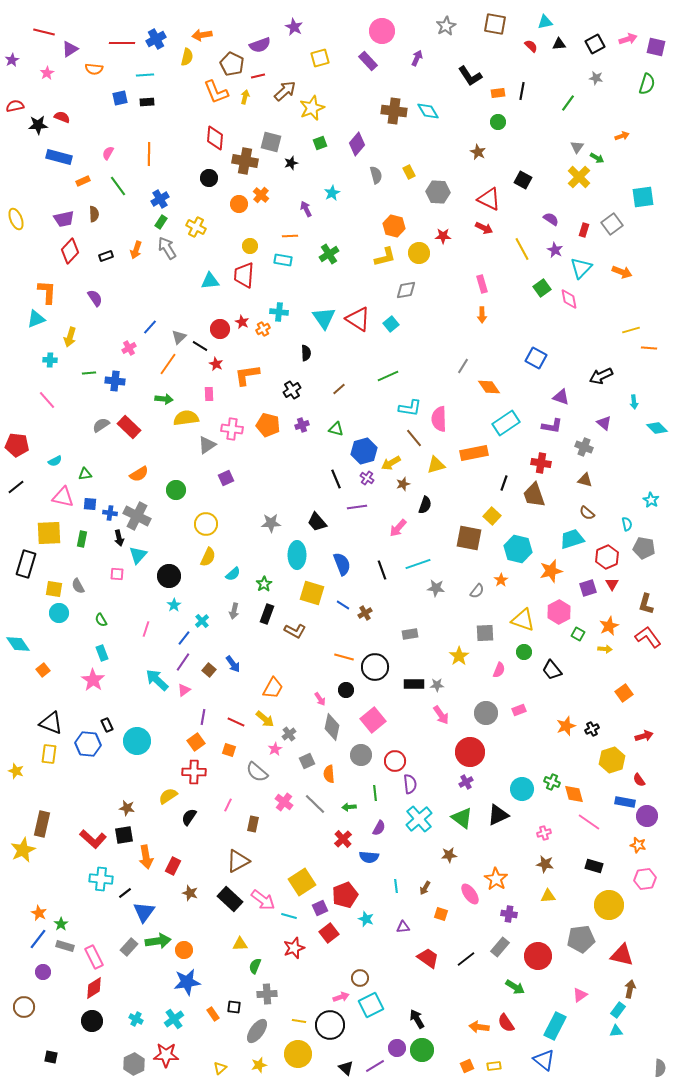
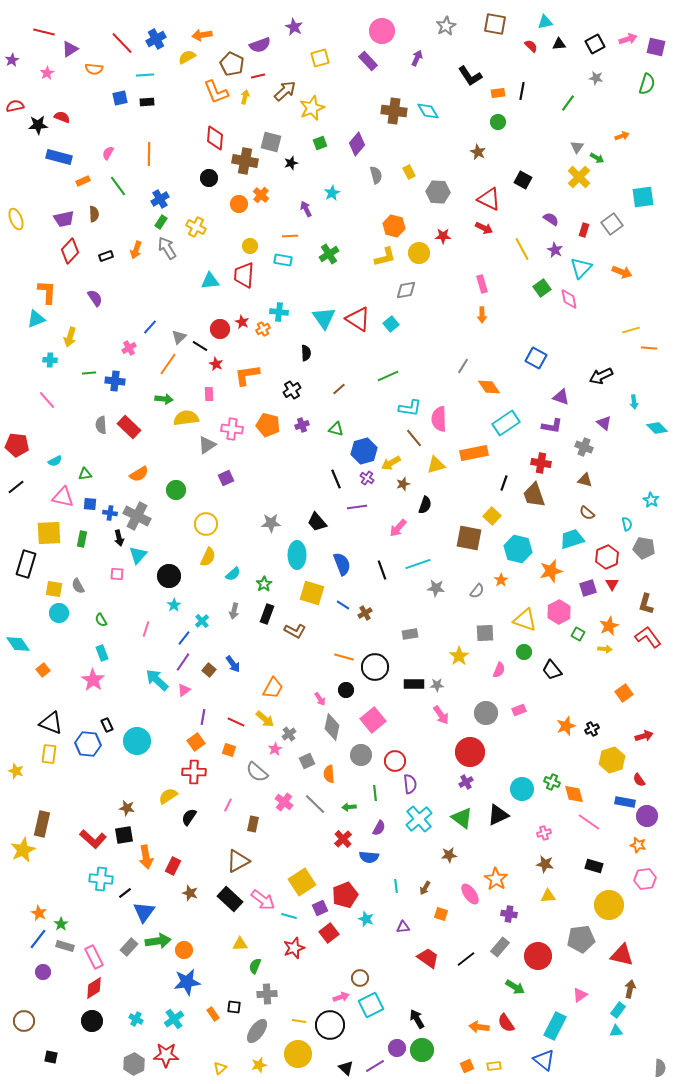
red line at (122, 43): rotated 45 degrees clockwise
yellow semicircle at (187, 57): rotated 132 degrees counterclockwise
gray semicircle at (101, 425): rotated 60 degrees counterclockwise
yellow triangle at (523, 620): moved 2 px right
brown circle at (24, 1007): moved 14 px down
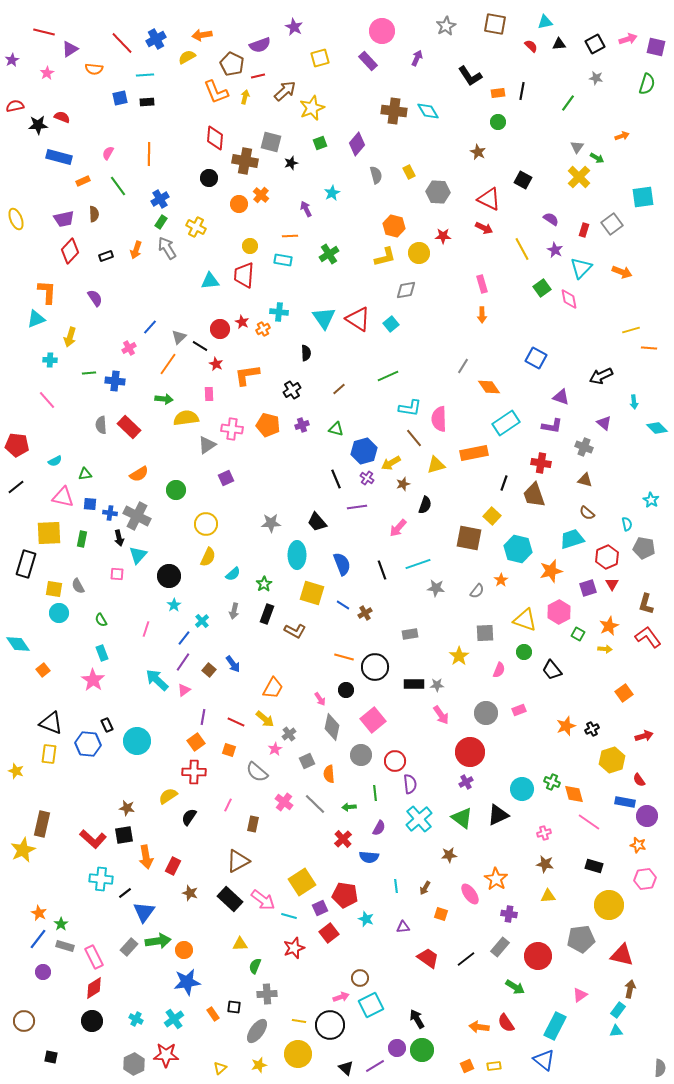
red pentagon at (345, 895): rotated 30 degrees clockwise
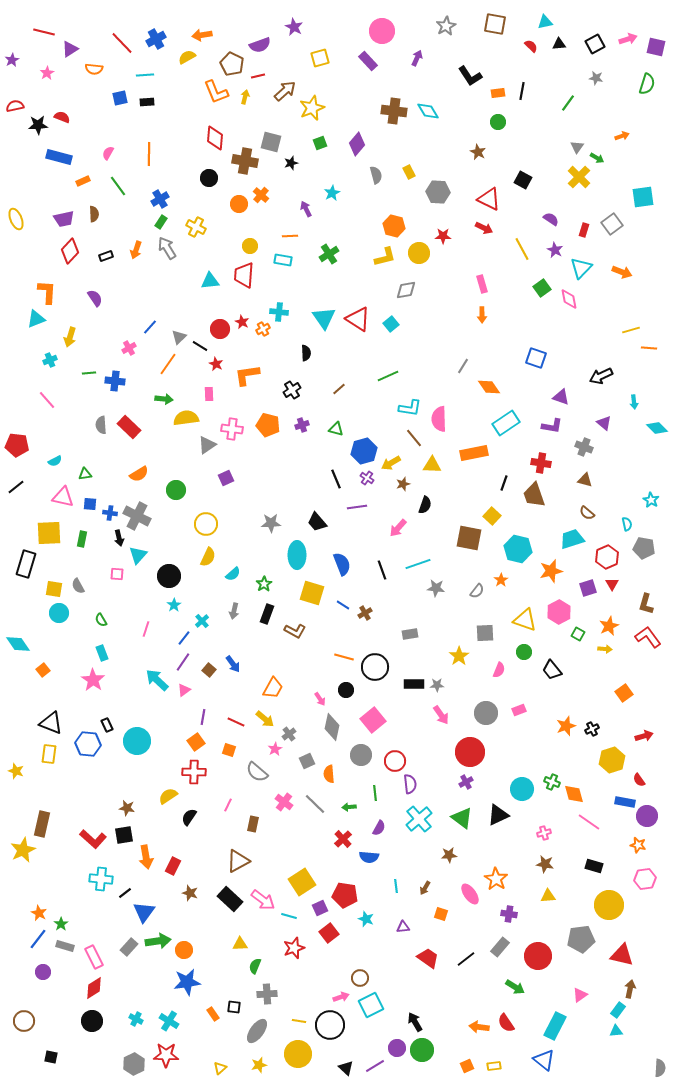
blue square at (536, 358): rotated 10 degrees counterclockwise
cyan cross at (50, 360): rotated 24 degrees counterclockwise
yellow triangle at (436, 465): moved 4 px left; rotated 18 degrees clockwise
cyan cross at (174, 1019): moved 5 px left, 2 px down; rotated 24 degrees counterclockwise
black arrow at (417, 1019): moved 2 px left, 3 px down
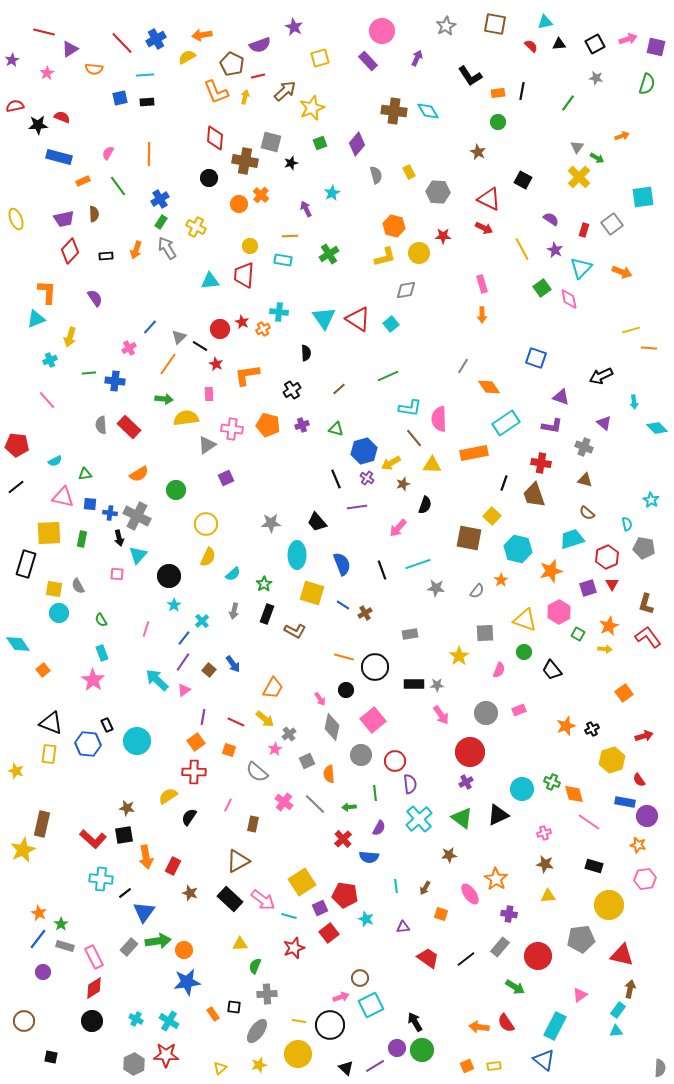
black rectangle at (106, 256): rotated 16 degrees clockwise
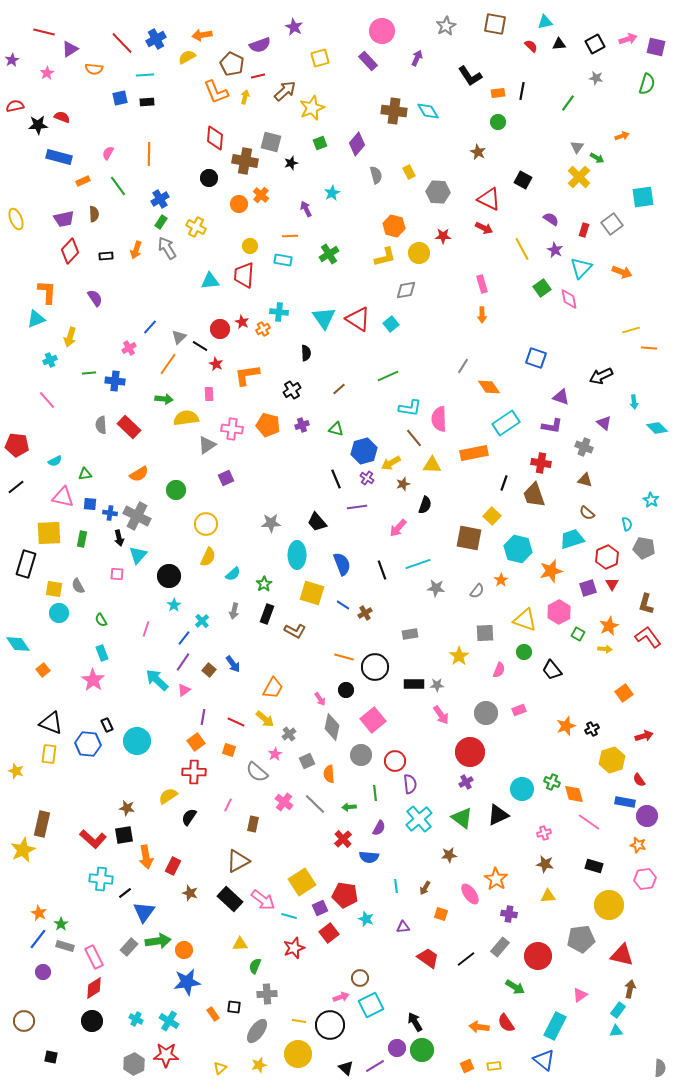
pink star at (275, 749): moved 5 px down
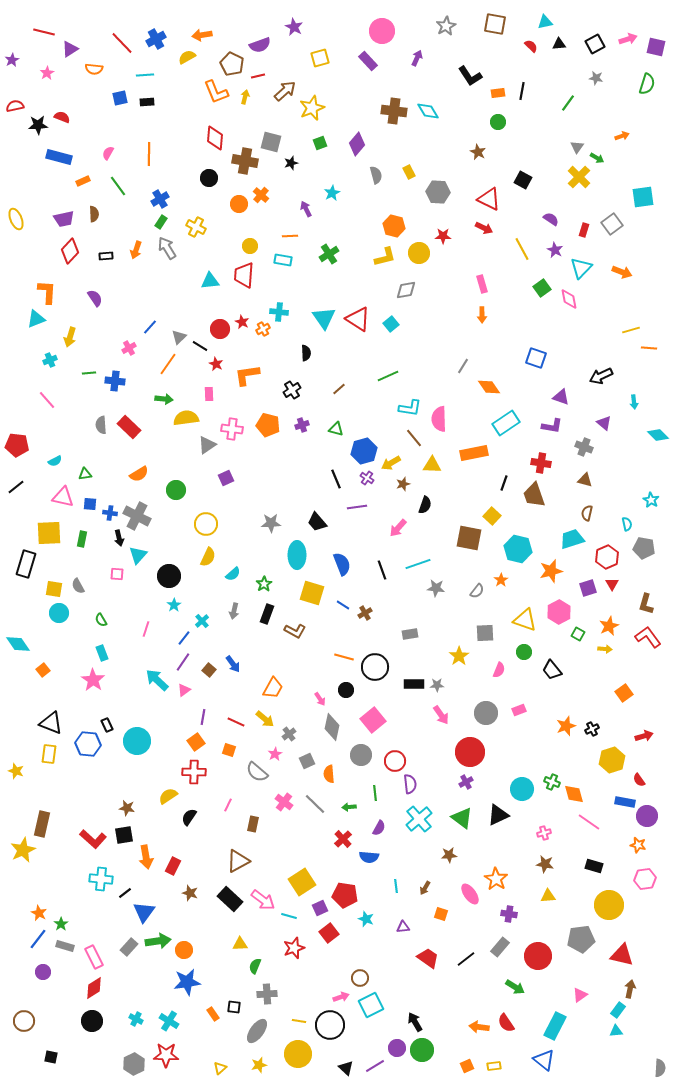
cyan diamond at (657, 428): moved 1 px right, 7 px down
brown semicircle at (587, 513): rotated 63 degrees clockwise
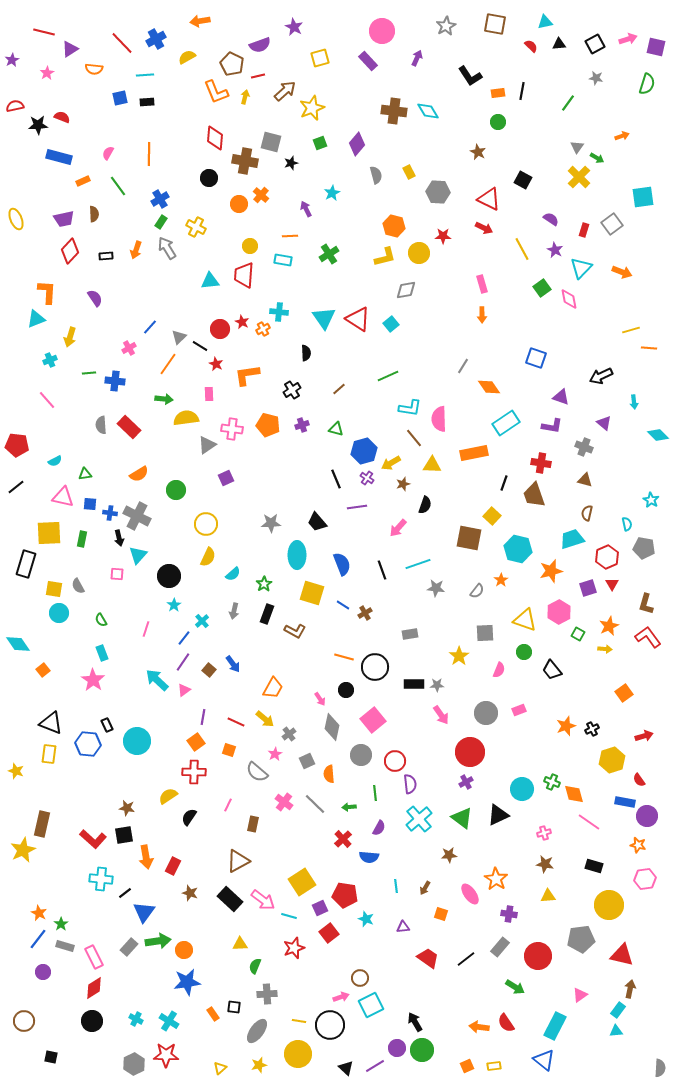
orange arrow at (202, 35): moved 2 px left, 14 px up
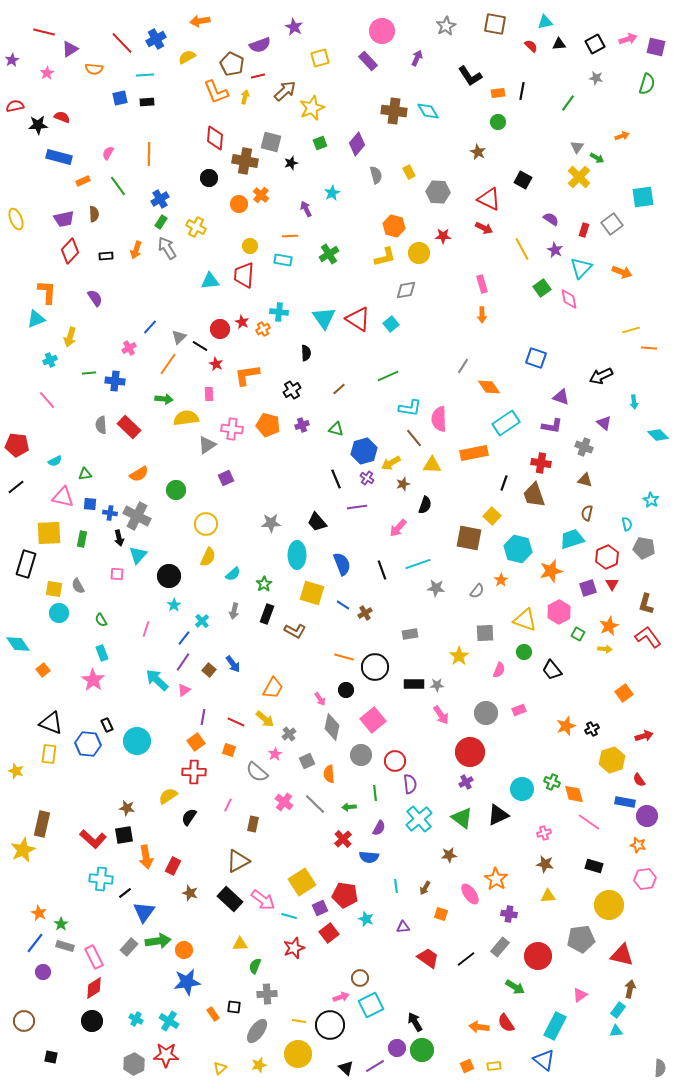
blue line at (38, 939): moved 3 px left, 4 px down
